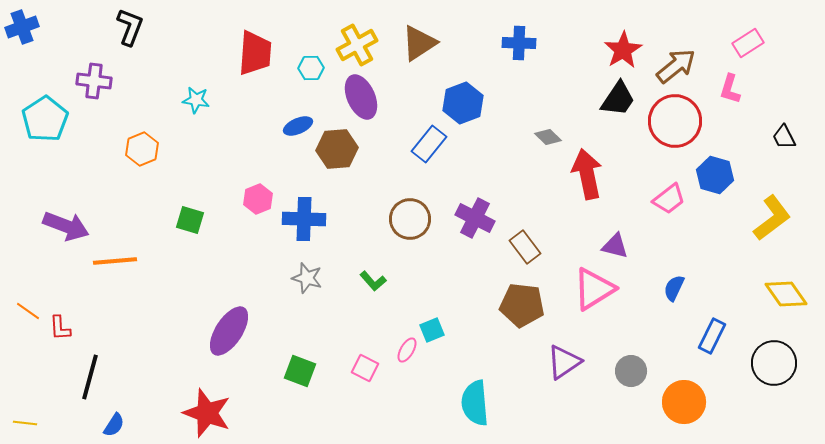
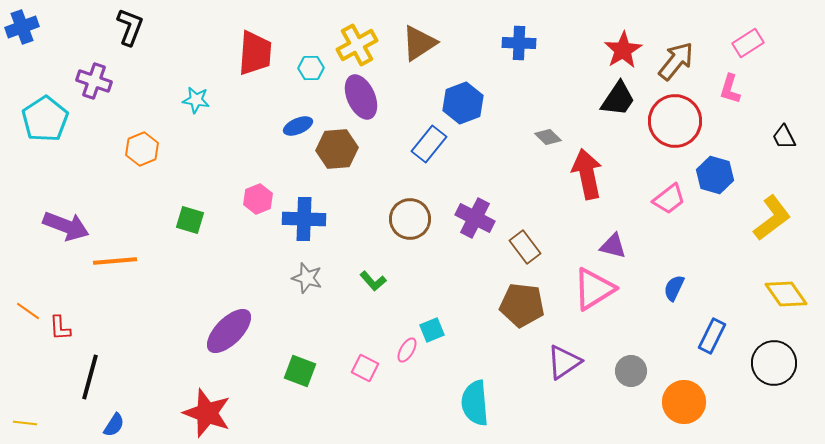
brown arrow at (676, 66): moved 5 px up; rotated 12 degrees counterclockwise
purple cross at (94, 81): rotated 12 degrees clockwise
purple triangle at (615, 246): moved 2 px left
purple ellipse at (229, 331): rotated 12 degrees clockwise
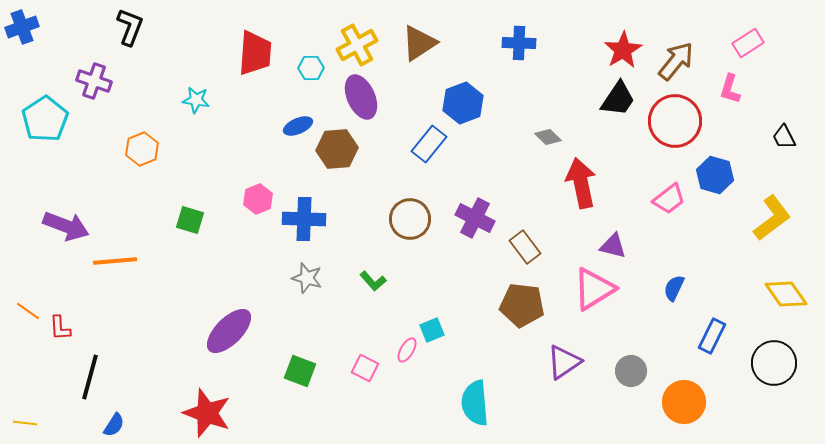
red arrow at (587, 174): moved 6 px left, 9 px down
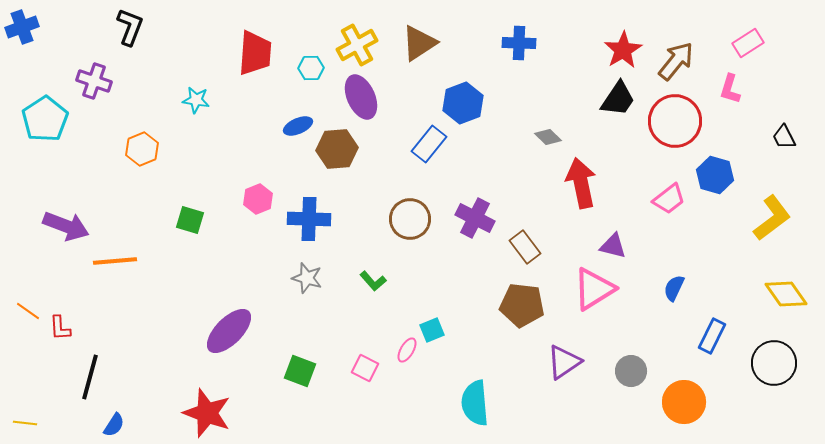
blue cross at (304, 219): moved 5 px right
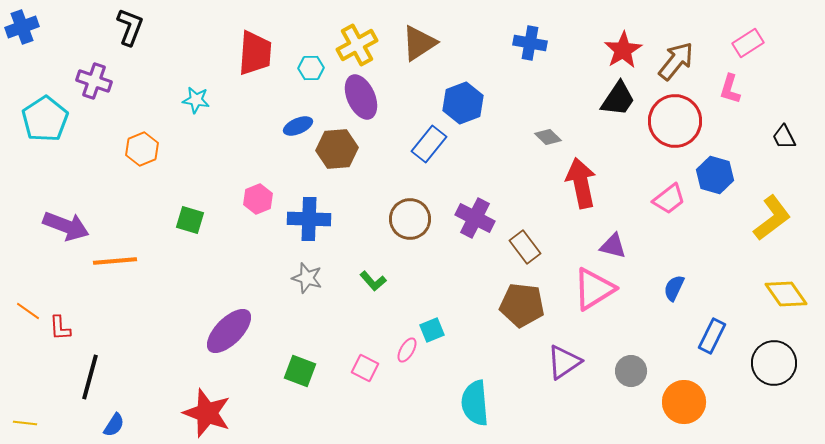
blue cross at (519, 43): moved 11 px right; rotated 8 degrees clockwise
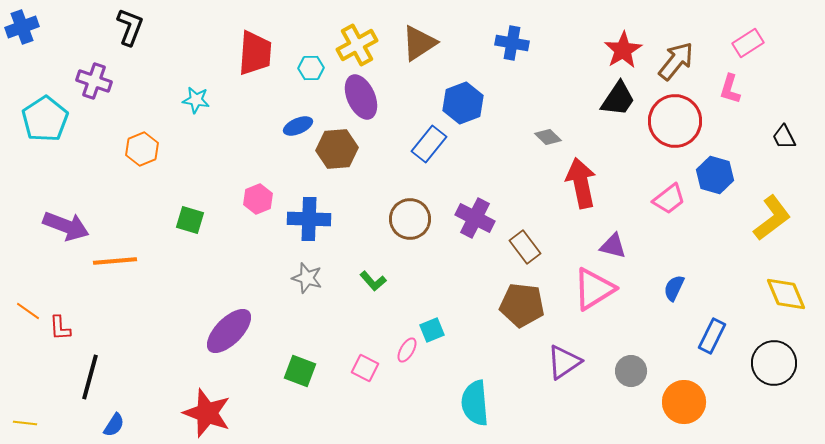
blue cross at (530, 43): moved 18 px left
yellow diamond at (786, 294): rotated 12 degrees clockwise
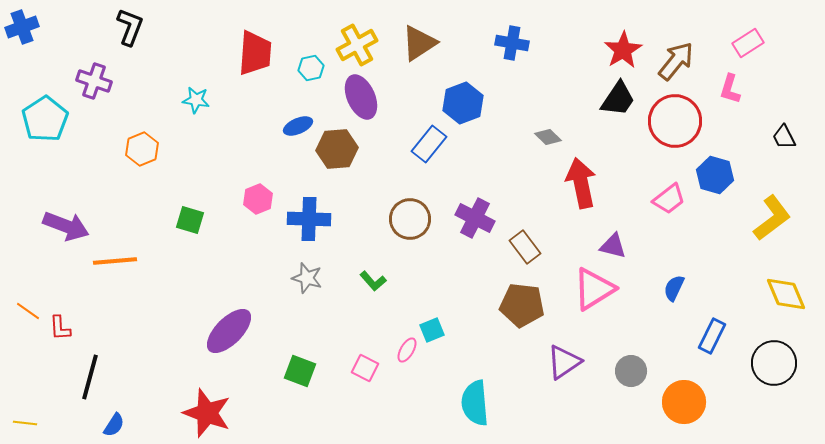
cyan hexagon at (311, 68): rotated 10 degrees counterclockwise
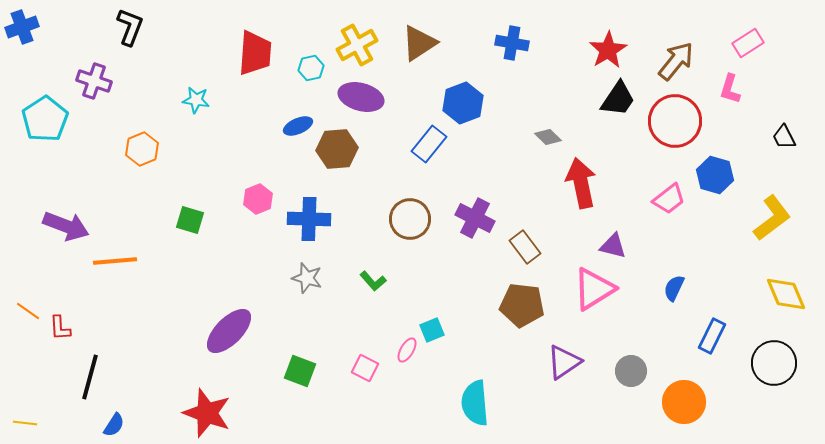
red star at (623, 50): moved 15 px left
purple ellipse at (361, 97): rotated 51 degrees counterclockwise
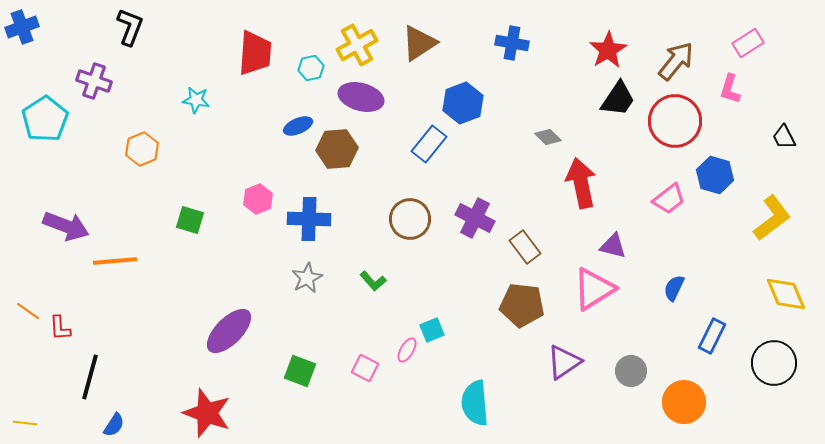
gray star at (307, 278): rotated 28 degrees clockwise
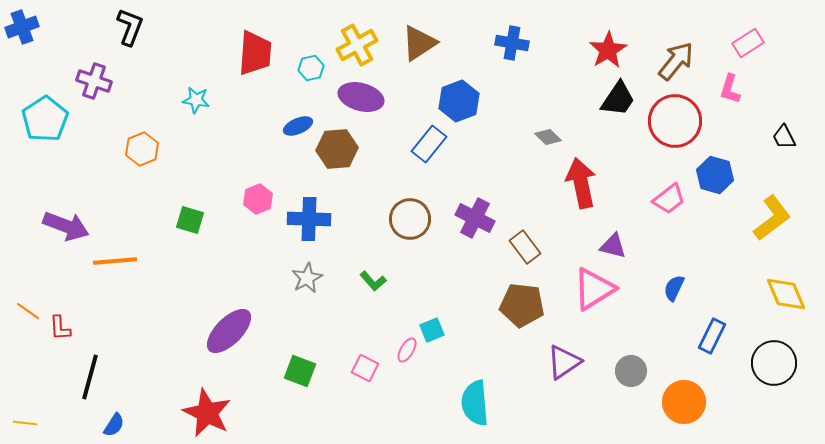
blue hexagon at (463, 103): moved 4 px left, 2 px up
red star at (207, 413): rotated 6 degrees clockwise
